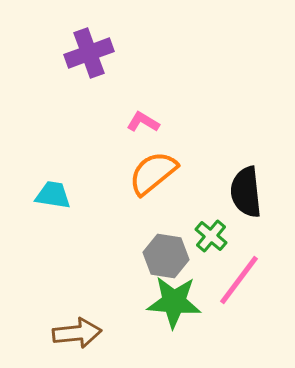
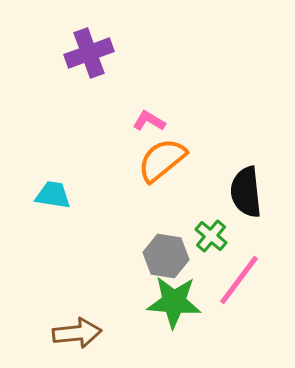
pink L-shape: moved 6 px right, 1 px up
orange semicircle: moved 9 px right, 13 px up
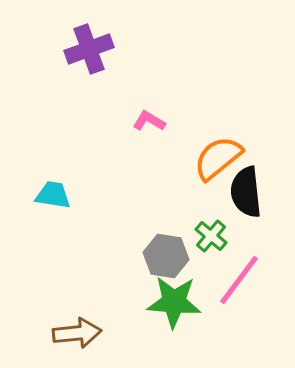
purple cross: moved 4 px up
orange semicircle: moved 56 px right, 2 px up
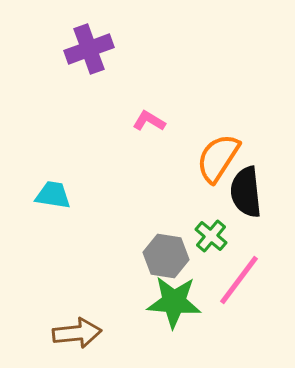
orange semicircle: rotated 18 degrees counterclockwise
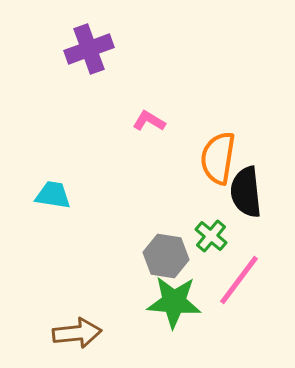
orange semicircle: rotated 24 degrees counterclockwise
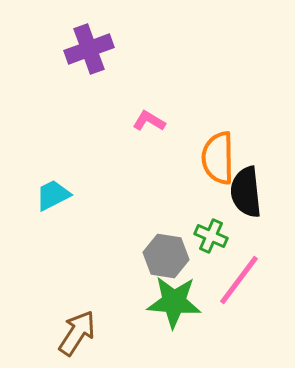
orange semicircle: rotated 10 degrees counterclockwise
cyan trapezoid: rotated 36 degrees counterclockwise
green cross: rotated 16 degrees counterclockwise
brown arrow: rotated 51 degrees counterclockwise
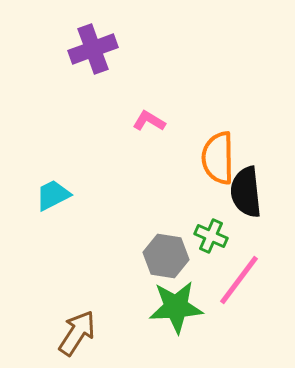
purple cross: moved 4 px right
green star: moved 2 px right, 5 px down; rotated 8 degrees counterclockwise
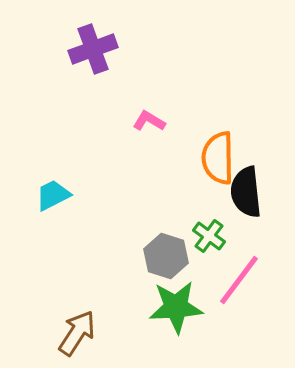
green cross: moved 2 px left; rotated 12 degrees clockwise
gray hexagon: rotated 9 degrees clockwise
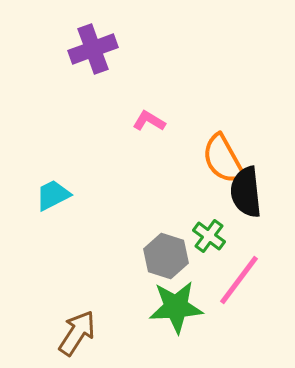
orange semicircle: moved 5 px right, 1 px down; rotated 28 degrees counterclockwise
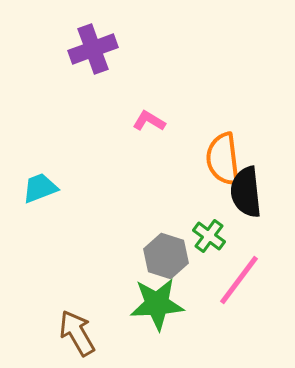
orange semicircle: rotated 22 degrees clockwise
cyan trapezoid: moved 13 px left, 7 px up; rotated 6 degrees clockwise
green star: moved 19 px left, 3 px up
brown arrow: rotated 63 degrees counterclockwise
